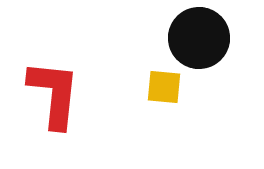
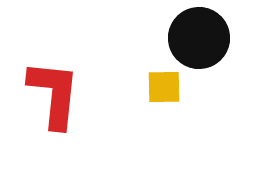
yellow square: rotated 6 degrees counterclockwise
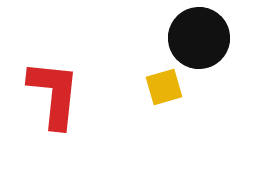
yellow square: rotated 15 degrees counterclockwise
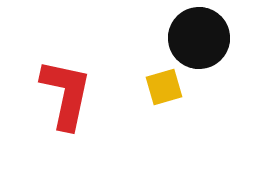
red L-shape: moved 12 px right; rotated 6 degrees clockwise
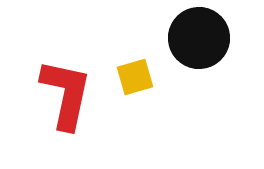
yellow square: moved 29 px left, 10 px up
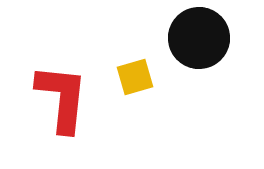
red L-shape: moved 4 px left, 4 px down; rotated 6 degrees counterclockwise
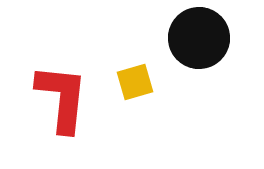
yellow square: moved 5 px down
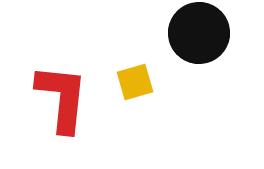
black circle: moved 5 px up
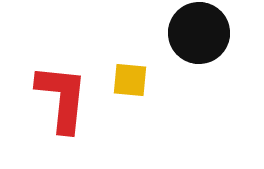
yellow square: moved 5 px left, 2 px up; rotated 21 degrees clockwise
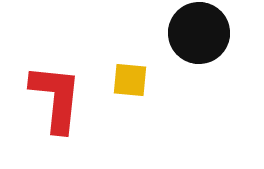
red L-shape: moved 6 px left
